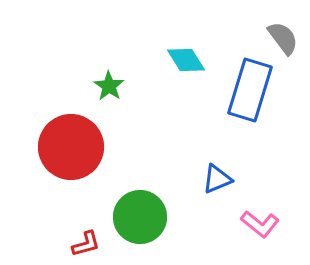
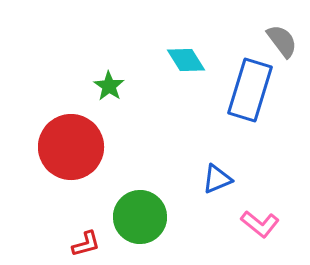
gray semicircle: moved 1 px left, 3 px down
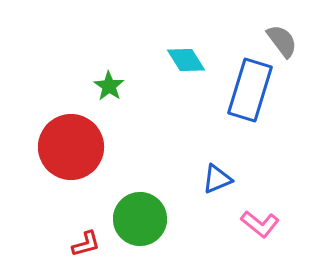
green circle: moved 2 px down
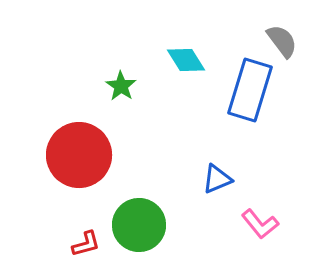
green star: moved 12 px right
red circle: moved 8 px right, 8 px down
green circle: moved 1 px left, 6 px down
pink L-shape: rotated 12 degrees clockwise
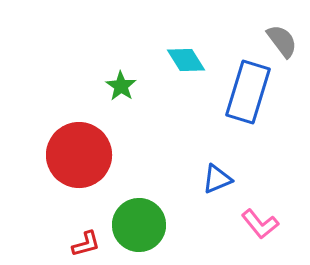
blue rectangle: moved 2 px left, 2 px down
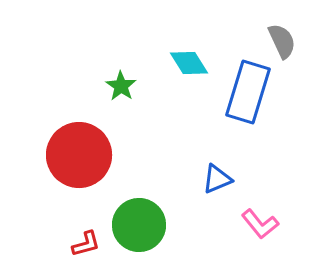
gray semicircle: rotated 12 degrees clockwise
cyan diamond: moved 3 px right, 3 px down
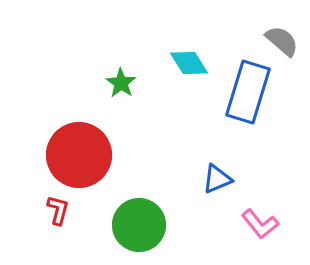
gray semicircle: rotated 24 degrees counterclockwise
green star: moved 3 px up
red L-shape: moved 28 px left, 34 px up; rotated 60 degrees counterclockwise
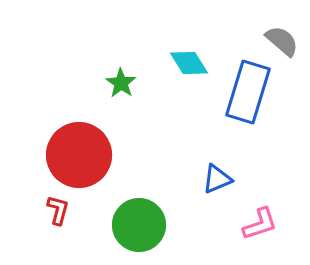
pink L-shape: rotated 69 degrees counterclockwise
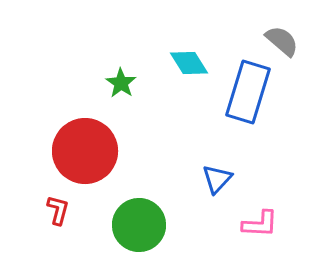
red circle: moved 6 px right, 4 px up
blue triangle: rotated 24 degrees counterclockwise
pink L-shape: rotated 21 degrees clockwise
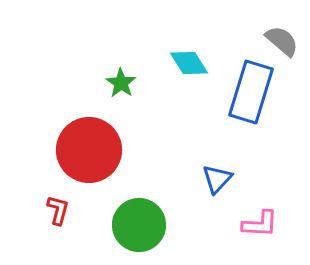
blue rectangle: moved 3 px right
red circle: moved 4 px right, 1 px up
